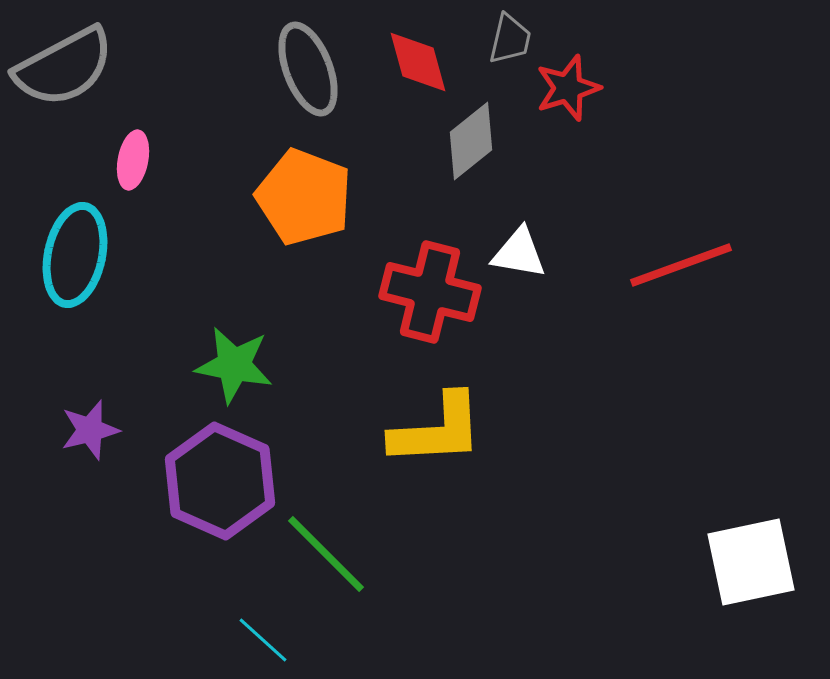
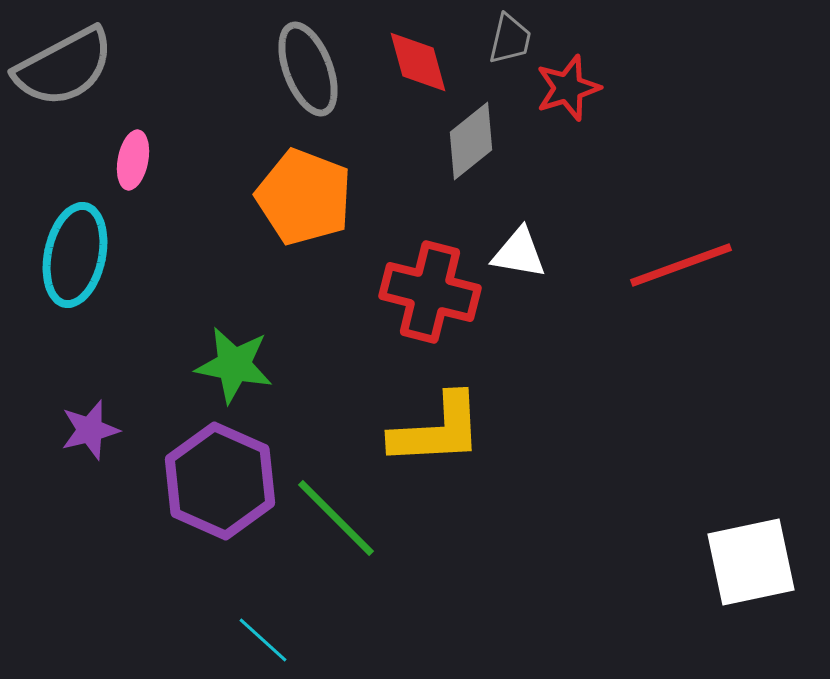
green line: moved 10 px right, 36 px up
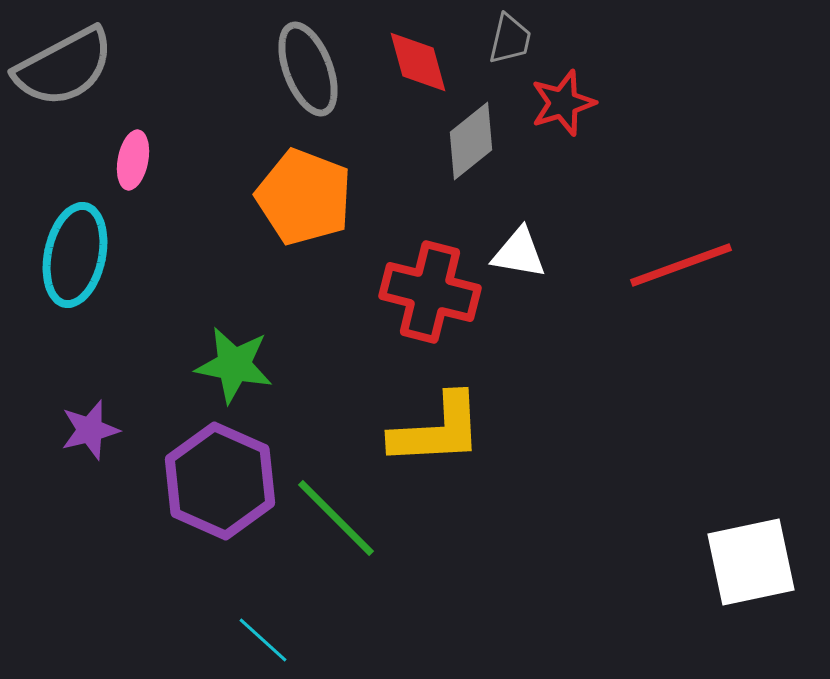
red star: moved 5 px left, 15 px down
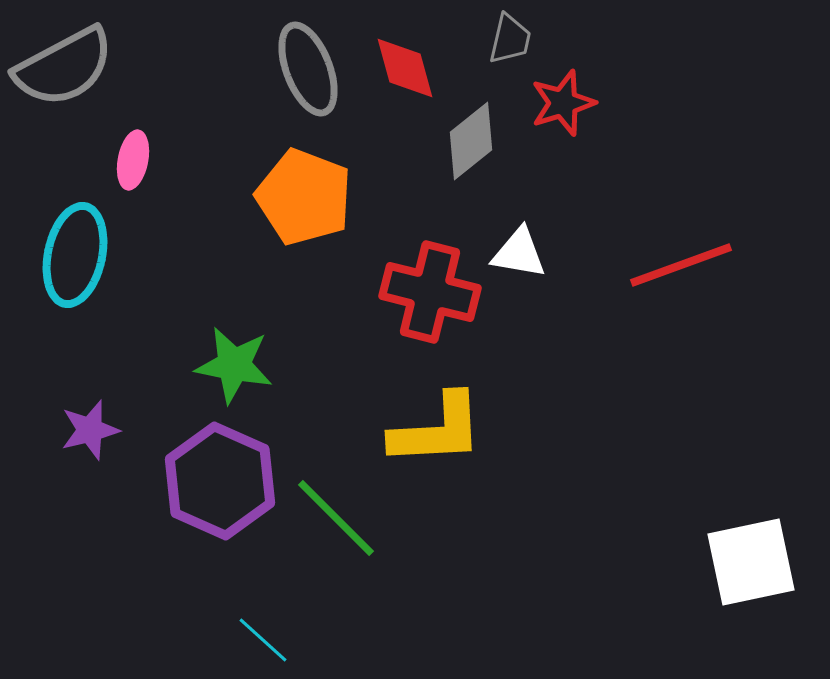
red diamond: moved 13 px left, 6 px down
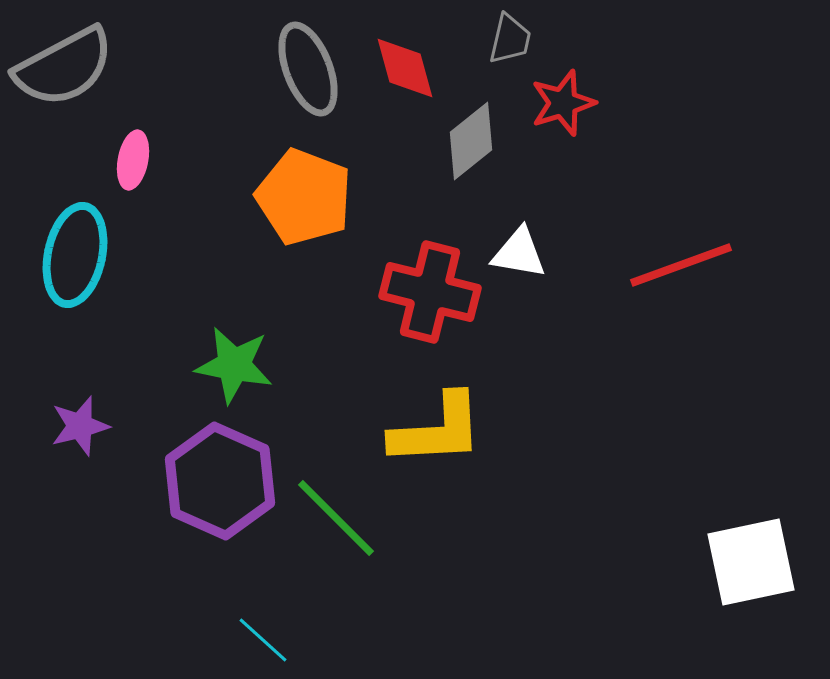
purple star: moved 10 px left, 4 px up
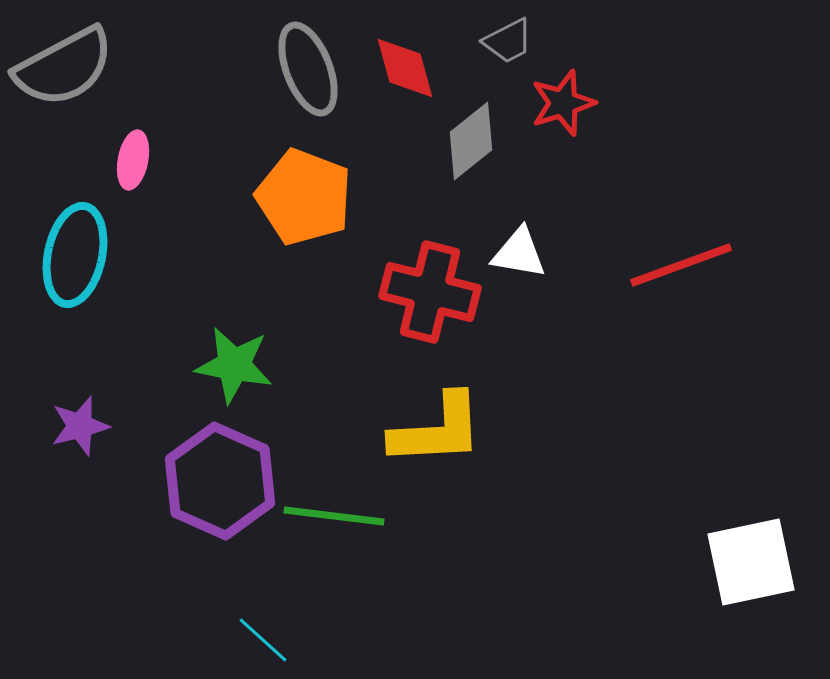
gray trapezoid: moved 2 px left, 2 px down; rotated 50 degrees clockwise
green line: moved 2 px left, 2 px up; rotated 38 degrees counterclockwise
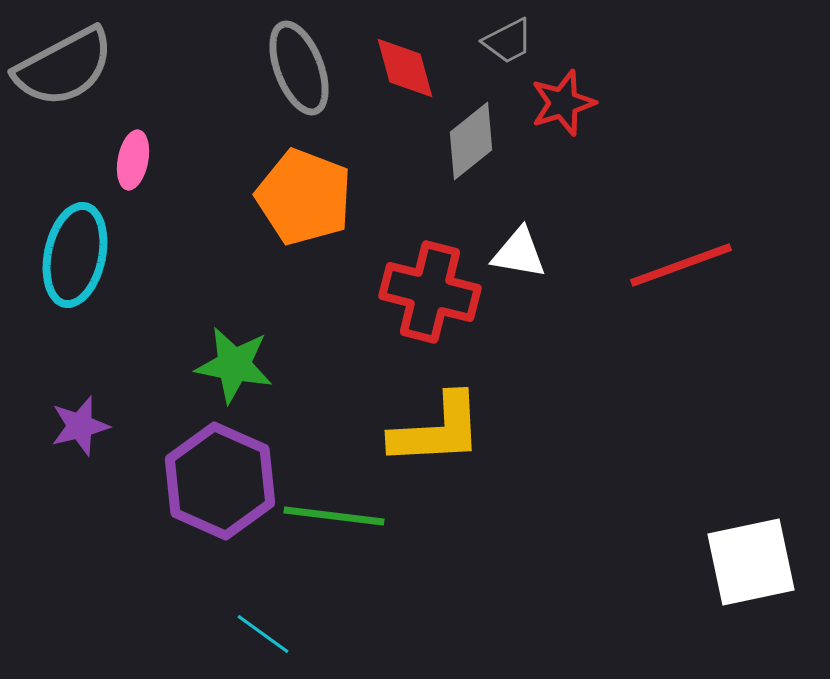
gray ellipse: moved 9 px left, 1 px up
cyan line: moved 6 px up; rotated 6 degrees counterclockwise
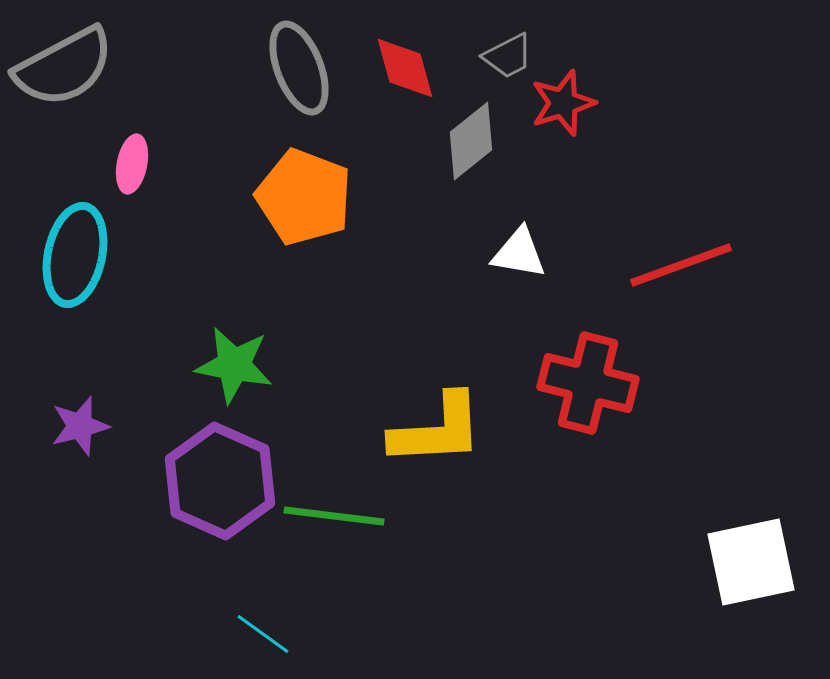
gray trapezoid: moved 15 px down
pink ellipse: moved 1 px left, 4 px down
red cross: moved 158 px right, 91 px down
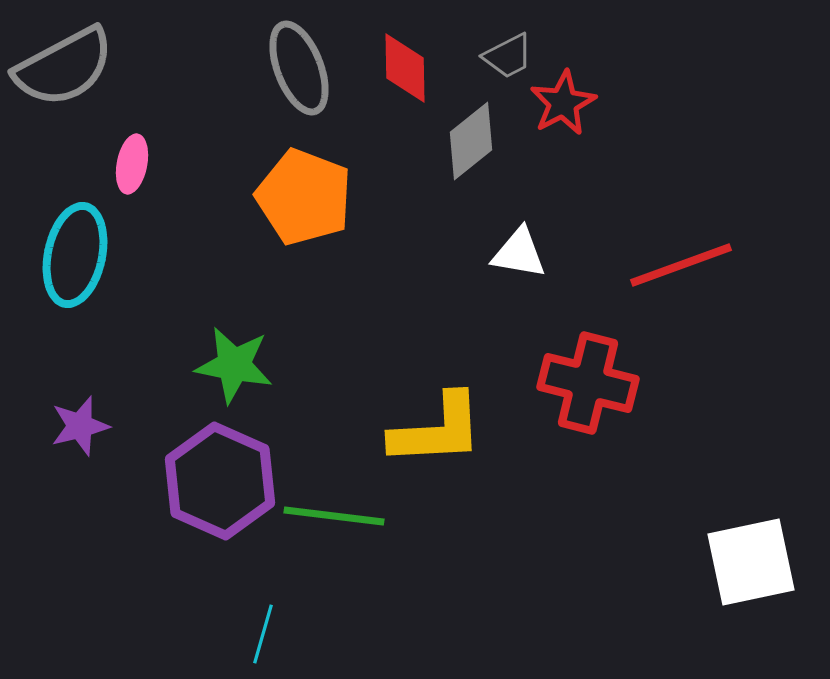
red diamond: rotated 14 degrees clockwise
red star: rotated 10 degrees counterclockwise
cyan line: rotated 70 degrees clockwise
